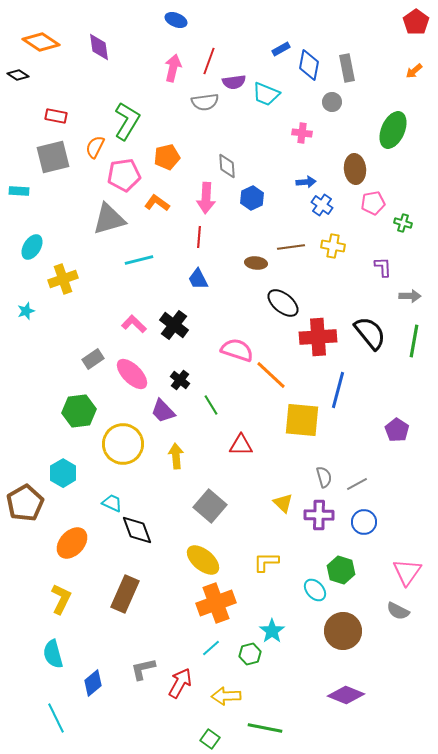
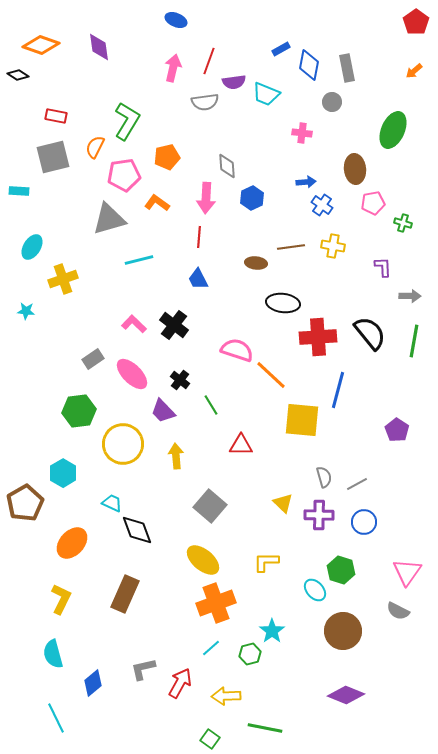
orange diamond at (41, 42): moved 3 px down; rotated 15 degrees counterclockwise
black ellipse at (283, 303): rotated 32 degrees counterclockwise
cyan star at (26, 311): rotated 24 degrees clockwise
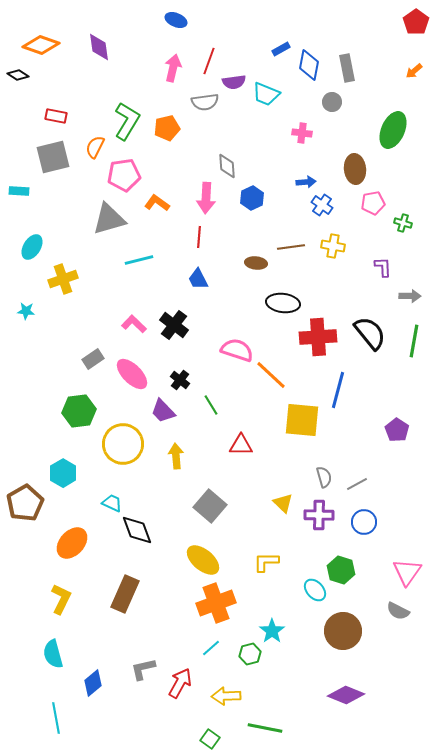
orange pentagon at (167, 157): moved 29 px up
cyan line at (56, 718): rotated 16 degrees clockwise
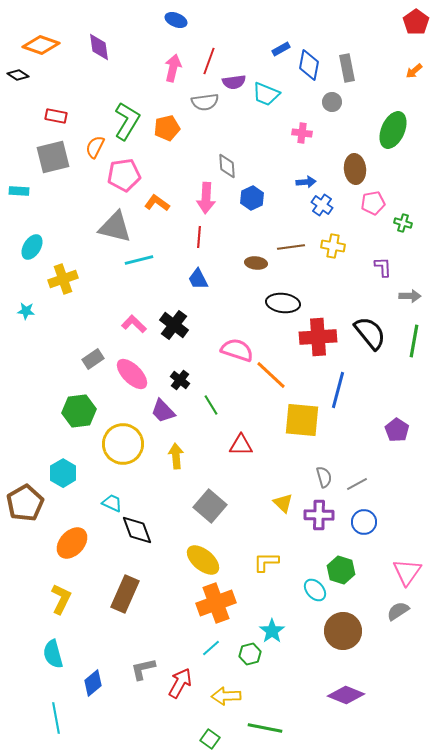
gray triangle at (109, 219): moved 6 px right, 8 px down; rotated 30 degrees clockwise
gray semicircle at (398, 611): rotated 120 degrees clockwise
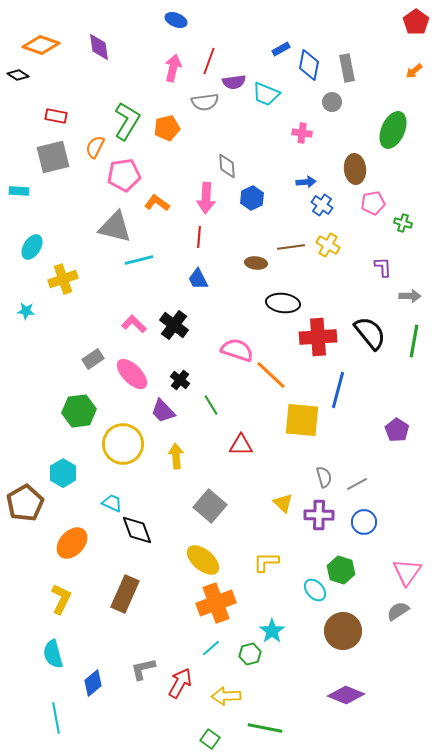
yellow cross at (333, 246): moved 5 px left, 1 px up; rotated 20 degrees clockwise
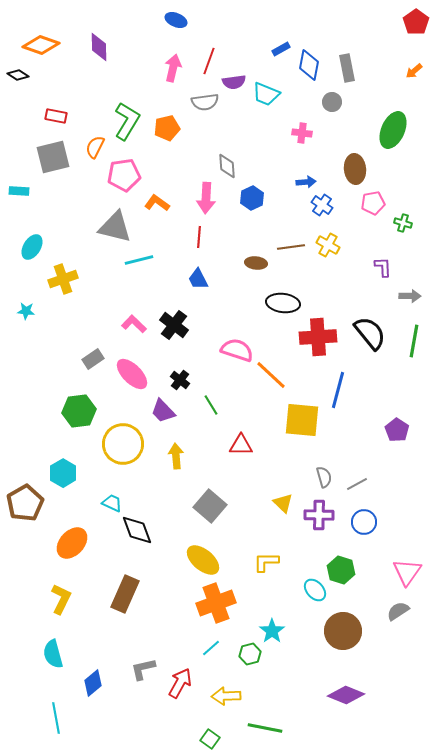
purple diamond at (99, 47): rotated 8 degrees clockwise
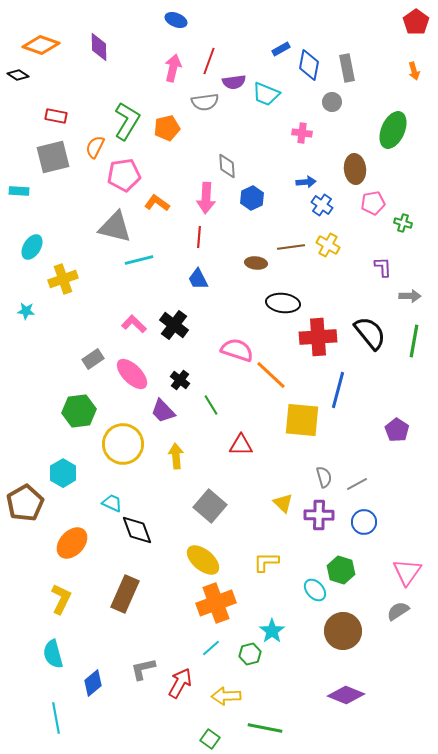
orange arrow at (414, 71): rotated 66 degrees counterclockwise
